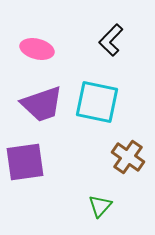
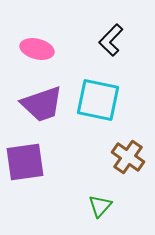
cyan square: moved 1 px right, 2 px up
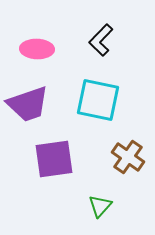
black L-shape: moved 10 px left
pink ellipse: rotated 12 degrees counterclockwise
purple trapezoid: moved 14 px left
purple square: moved 29 px right, 3 px up
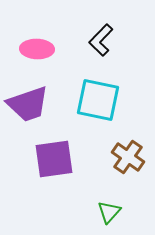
green triangle: moved 9 px right, 6 px down
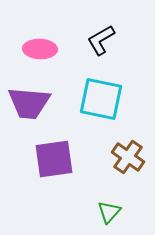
black L-shape: rotated 16 degrees clockwise
pink ellipse: moved 3 px right
cyan square: moved 3 px right, 1 px up
purple trapezoid: moved 1 px right, 1 px up; rotated 24 degrees clockwise
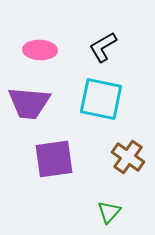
black L-shape: moved 2 px right, 7 px down
pink ellipse: moved 1 px down
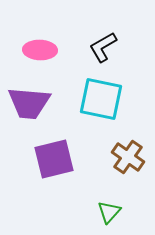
purple square: rotated 6 degrees counterclockwise
